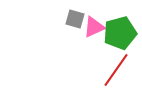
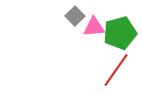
gray square: moved 3 px up; rotated 30 degrees clockwise
pink triangle: rotated 20 degrees clockwise
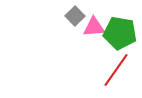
green pentagon: rotated 24 degrees clockwise
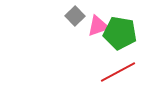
pink triangle: moved 4 px right, 1 px up; rotated 15 degrees counterclockwise
red line: moved 2 px right, 2 px down; rotated 27 degrees clockwise
